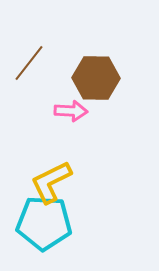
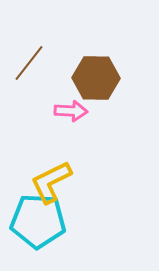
cyan pentagon: moved 6 px left, 2 px up
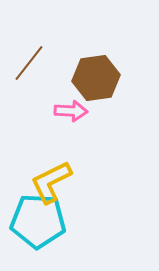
brown hexagon: rotated 9 degrees counterclockwise
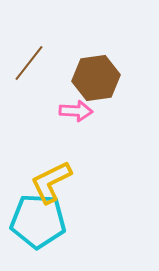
pink arrow: moved 5 px right
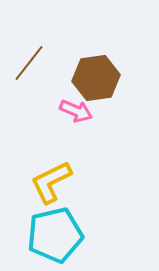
pink arrow: rotated 20 degrees clockwise
cyan pentagon: moved 17 px right, 14 px down; rotated 16 degrees counterclockwise
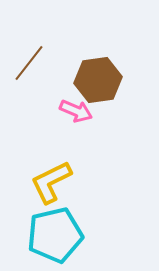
brown hexagon: moved 2 px right, 2 px down
